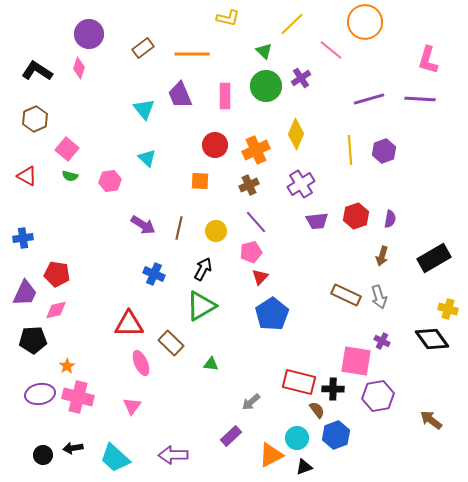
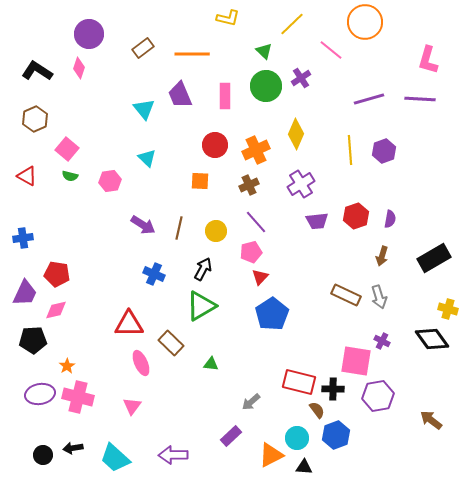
black triangle at (304, 467): rotated 24 degrees clockwise
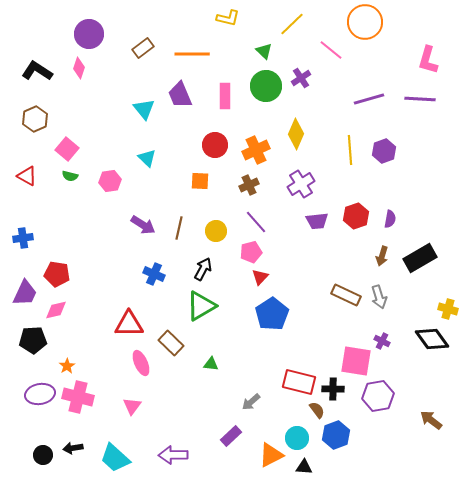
black rectangle at (434, 258): moved 14 px left
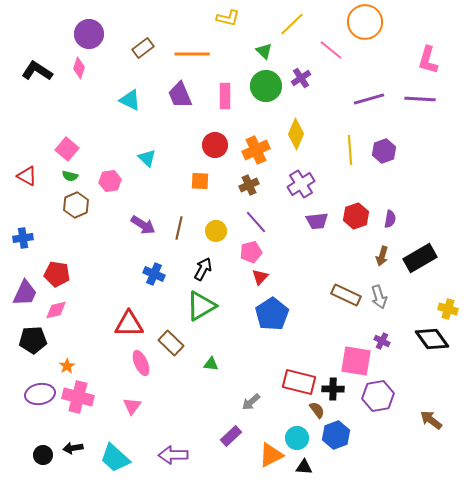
cyan triangle at (144, 109): moved 14 px left, 9 px up; rotated 25 degrees counterclockwise
brown hexagon at (35, 119): moved 41 px right, 86 px down
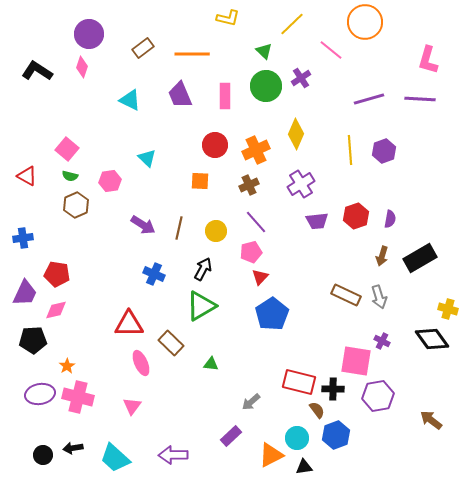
pink diamond at (79, 68): moved 3 px right, 1 px up
black triangle at (304, 467): rotated 12 degrees counterclockwise
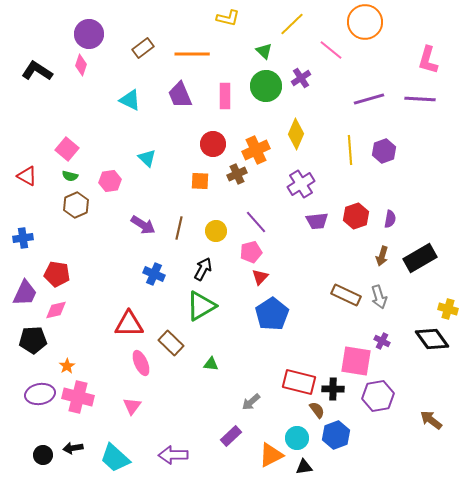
pink diamond at (82, 67): moved 1 px left, 2 px up
red circle at (215, 145): moved 2 px left, 1 px up
brown cross at (249, 185): moved 12 px left, 11 px up
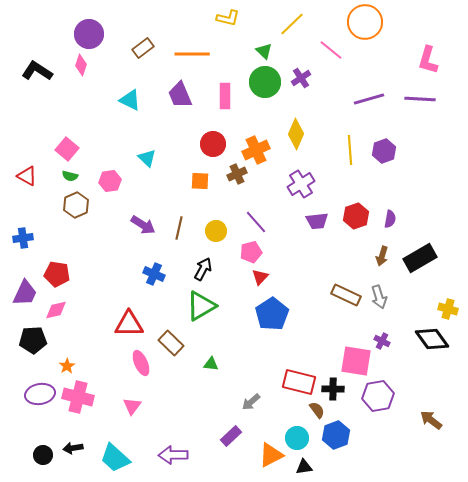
green circle at (266, 86): moved 1 px left, 4 px up
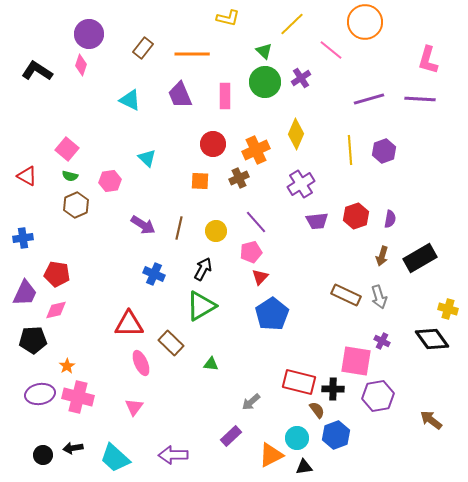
brown rectangle at (143, 48): rotated 15 degrees counterclockwise
brown cross at (237, 174): moved 2 px right, 4 px down
pink triangle at (132, 406): moved 2 px right, 1 px down
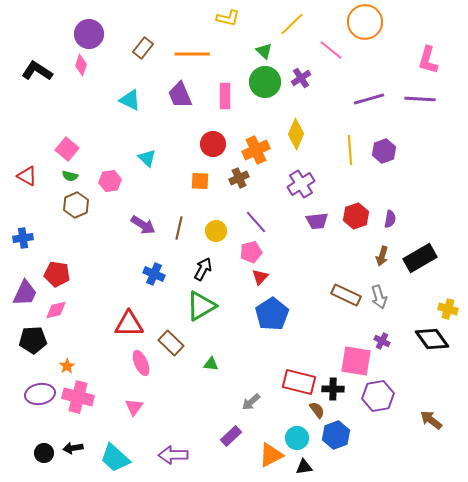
black circle at (43, 455): moved 1 px right, 2 px up
